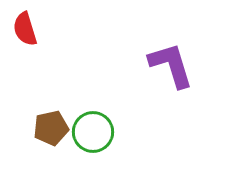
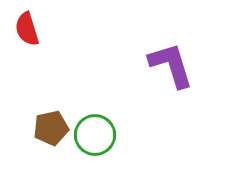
red semicircle: moved 2 px right
green circle: moved 2 px right, 3 px down
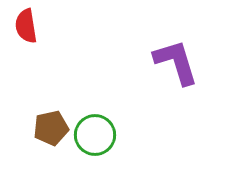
red semicircle: moved 1 px left, 3 px up; rotated 8 degrees clockwise
purple L-shape: moved 5 px right, 3 px up
